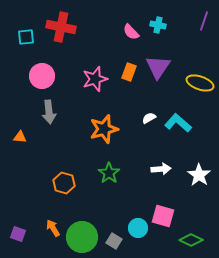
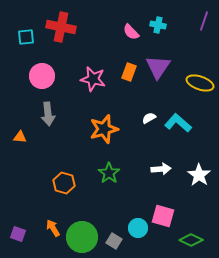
pink star: moved 2 px left; rotated 30 degrees clockwise
gray arrow: moved 1 px left, 2 px down
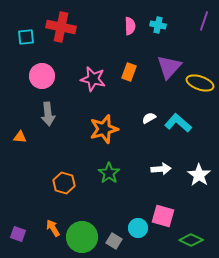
pink semicircle: moved 1 px left, 6 px up; rotated 138 degrees counterclockwise
purple triangle: moved 11 px right; rotated 8 degrees clockwise
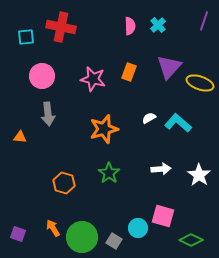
cyan cross: rotated 35 degrees clockwise
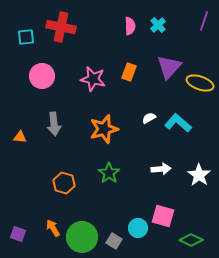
gray arrow: moved 6 px right, 10 px down
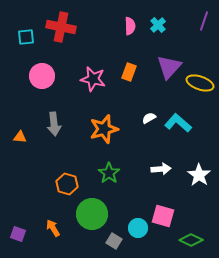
orange hexagon: moved 3 px right, 1 px down
green circle: moved 10 px right, 23 px up
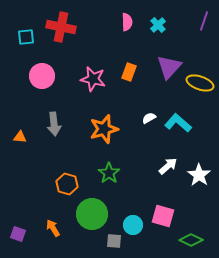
pink semicircle: moved 3 px left, 4 px up
white arrow: moved 7 px right, 3 px up; rotated 36 degrees counterclockwise
cyan circle: moved 5 px left, 3 px up
gray square: rotated 28 degrees counterclockwise
